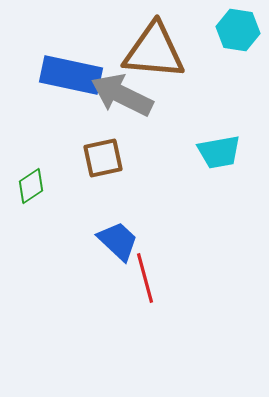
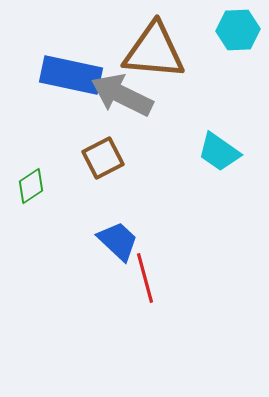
cyan hexagon: rotated 12 degrees counterclockwise
cyan trapezoid: rotated 45 degrees clockwise
brown square: rotated 15 degrees counterclockwise
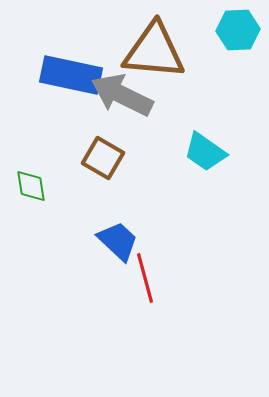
cyan trapezoid: moved 14 px left
brown square: rotated 33 degrees counterclockwise
green diamond: rotated 66 degrees counterclockwise
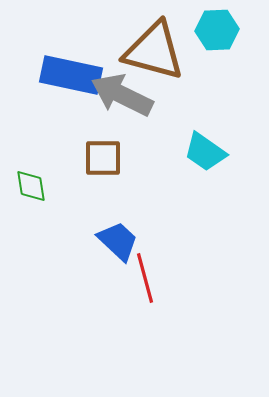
cyan hexagon: moved 21 px left
brown triangle: rotated 10 degrees clockwise
brown square: rotated 30 degrees counterclockwise
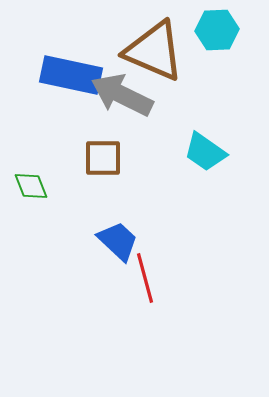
brown triangle: rotated 8 degrees clockwise
green diamond: rotated 12 degrees counterclockwise
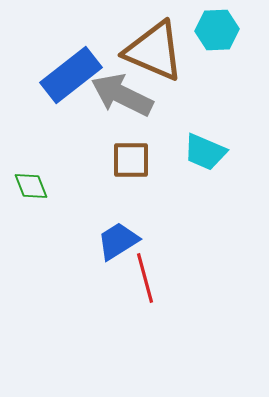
blue rectangle: rotated 50 degrees counterclockwise
cyan trapezoid: rotated 12 degrees counterclockwise
brown square: moved 28 px right, 2 px down
blue trapezoid: rotated 75 degrees counterclockwise
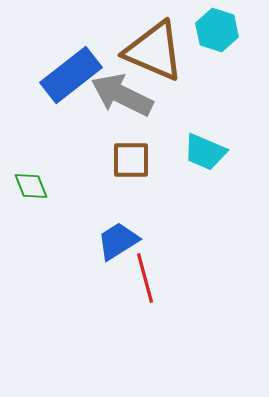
cyan hexagon: rotated 21 degrees clockwise
